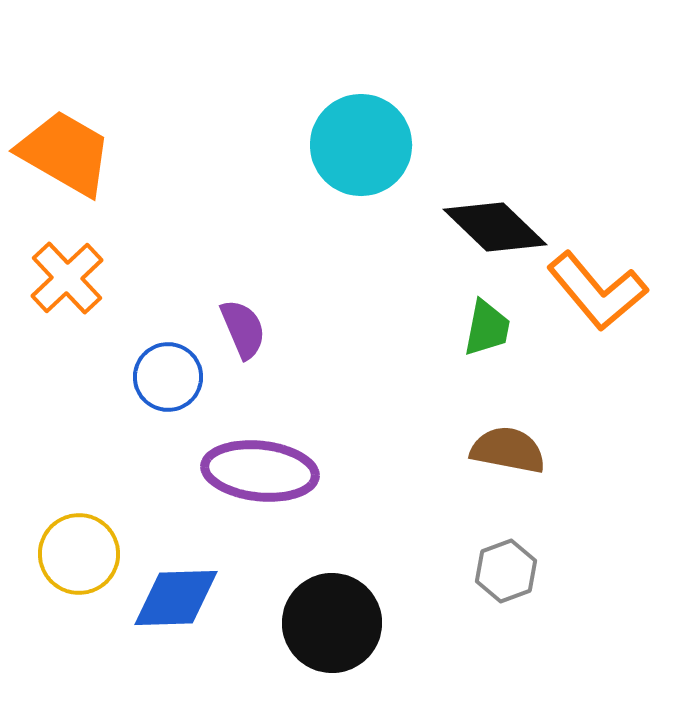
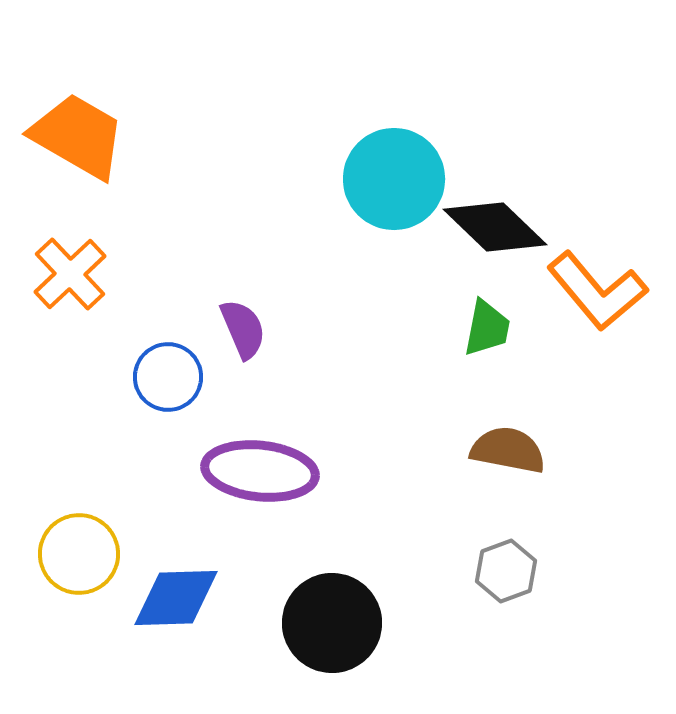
cyan circle: moved 33 px right, 34 px down
orange trapezoid: moved 13 px right, 17 px up
orange cross: moved 3 px right, 4 px up
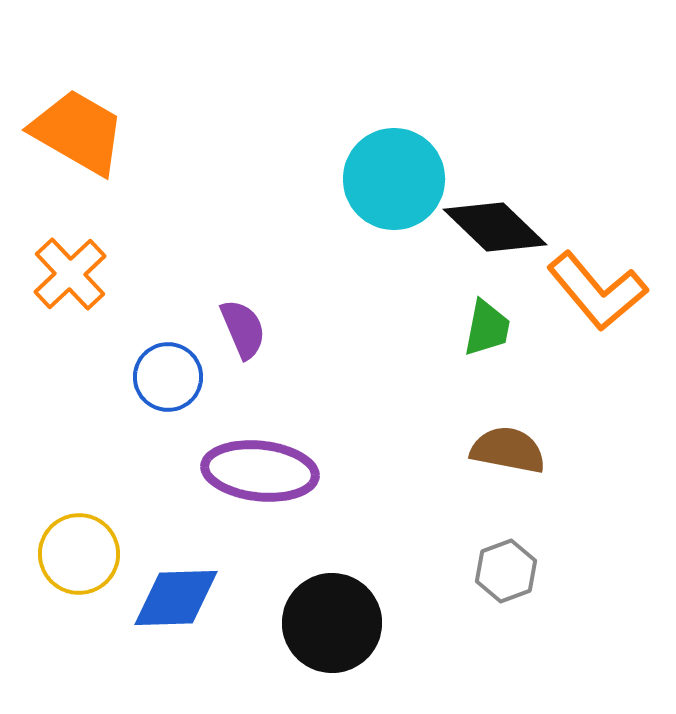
orange trapezoid: moved 4 px up
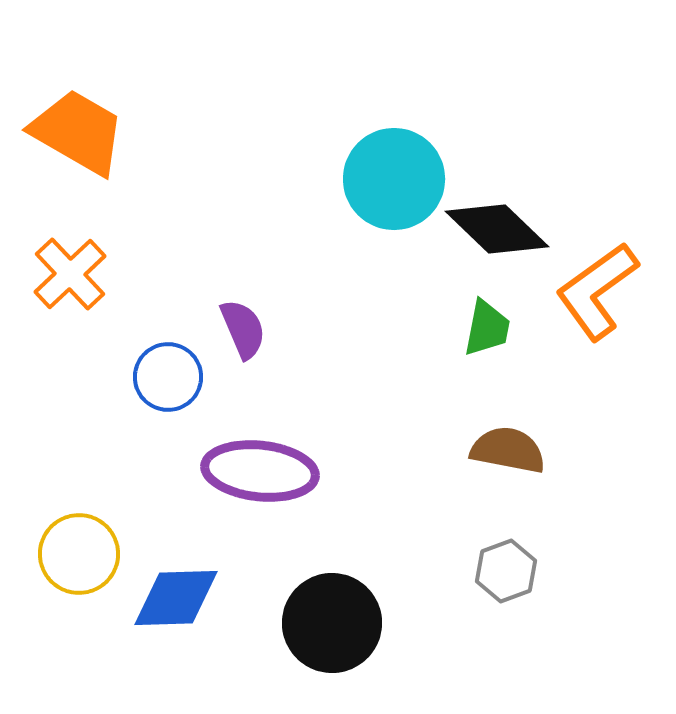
black diamond: moved 2 px right, 2 px down
orange L-shape: rotated 94 degrees clockwise
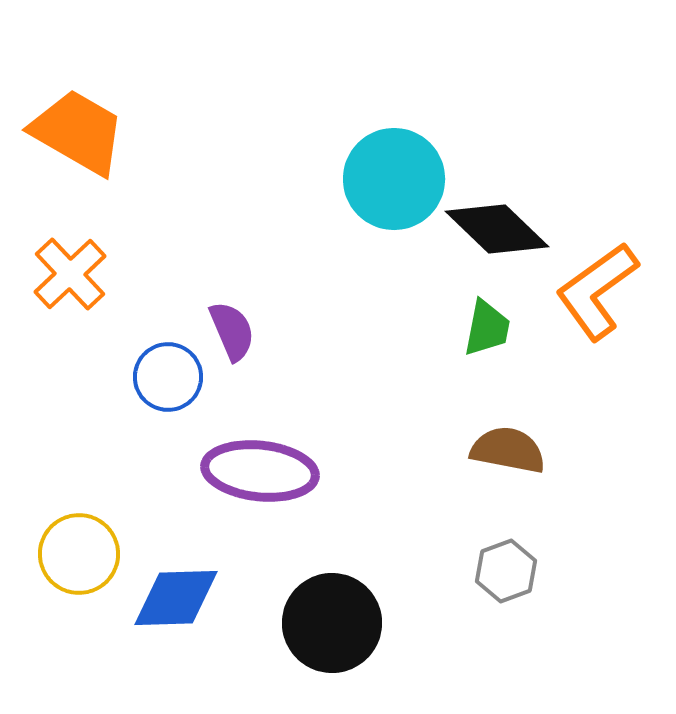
purple semicircle: moved 11 px left, 2 px down
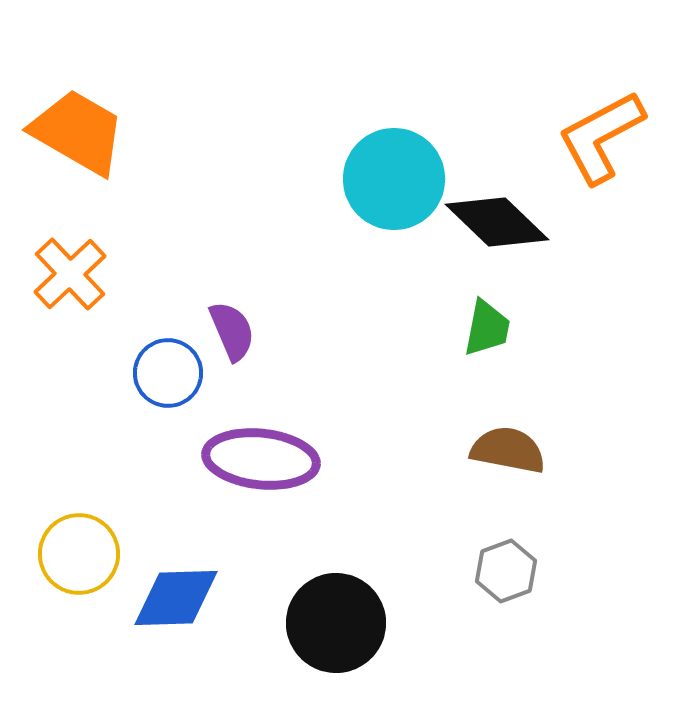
black diamond: moved 7 px up
orange L-shape: moved 4 px right, 154 px up; rotated 8 degrees clockwise
blue circle: moved 4 px up
purple ellipse: moved 1 px right, 12 px up
black circle: moved 4 px right
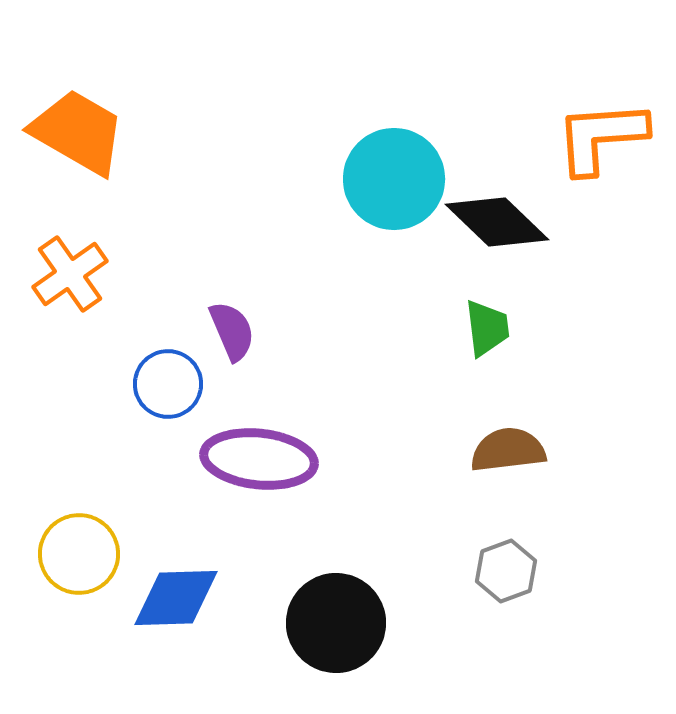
orange L-shape: rotated 24 degrees clockwise
orange cross: rotated 8 degrees clockwise
green trapezoid: rotated 18 degrees counterclockwise
blue circle: moved 11 px down
brown semicircle: rotated 18 degrees counterclockwise
purple ellipse: moved 2 px left
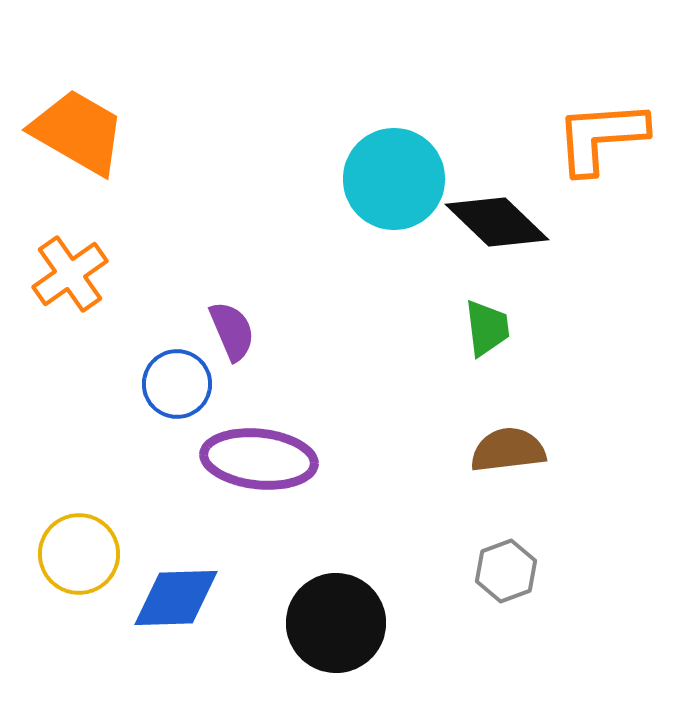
blue circle: moved 9 px right
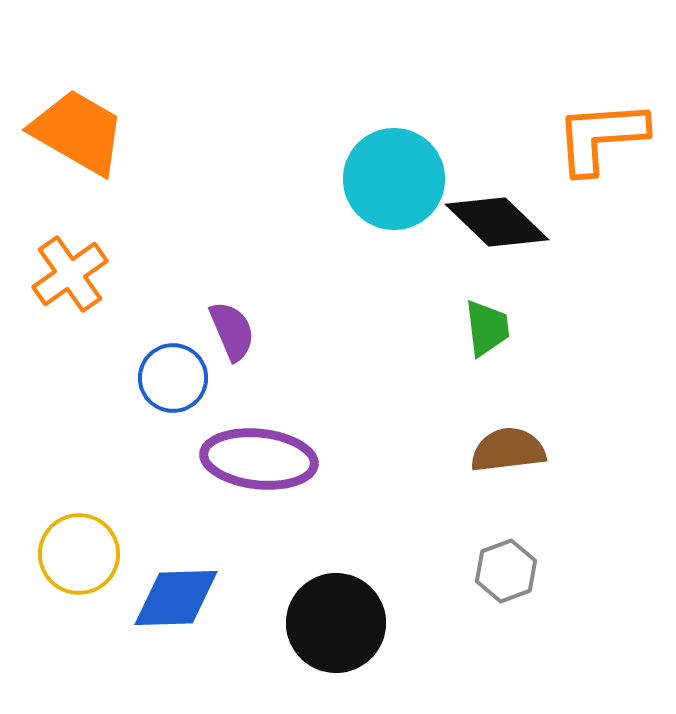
blue circle: moved 4 px left, 6 px up
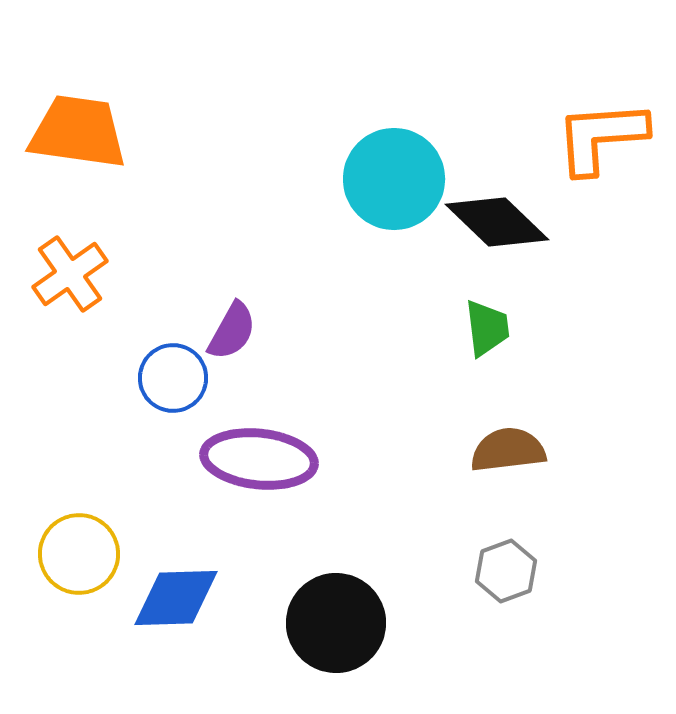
orange trapezoid: rotated 22 degrees counterclockwise
purple semicircle: rotated 52 degrees clockwise
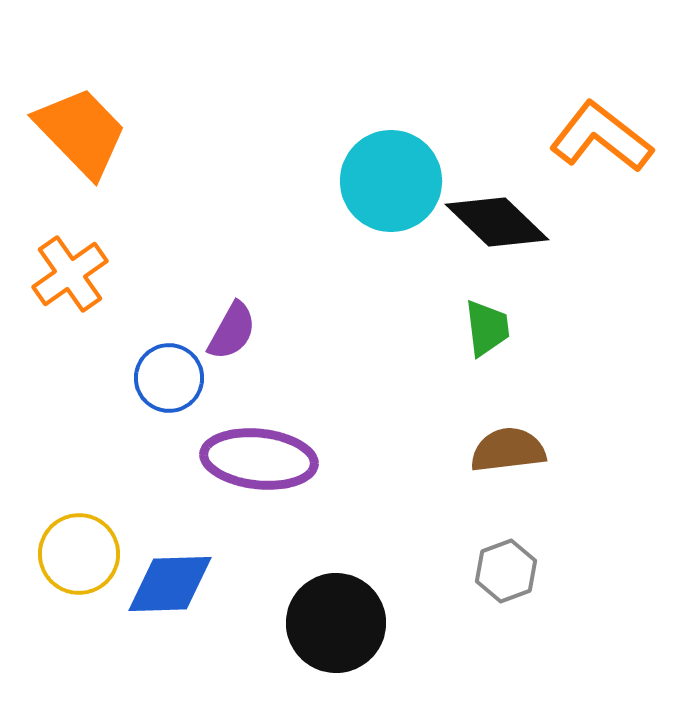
orange trapezoid: moved 3 px right; rotated 38 degrees clockwise
orange L-shape: rotated 42 degrees clockwise
cyan circle: moved 3 px left, 2 px down
blue circle: moved 4 px left
blue diamond: moved 6 px left, 14 px up
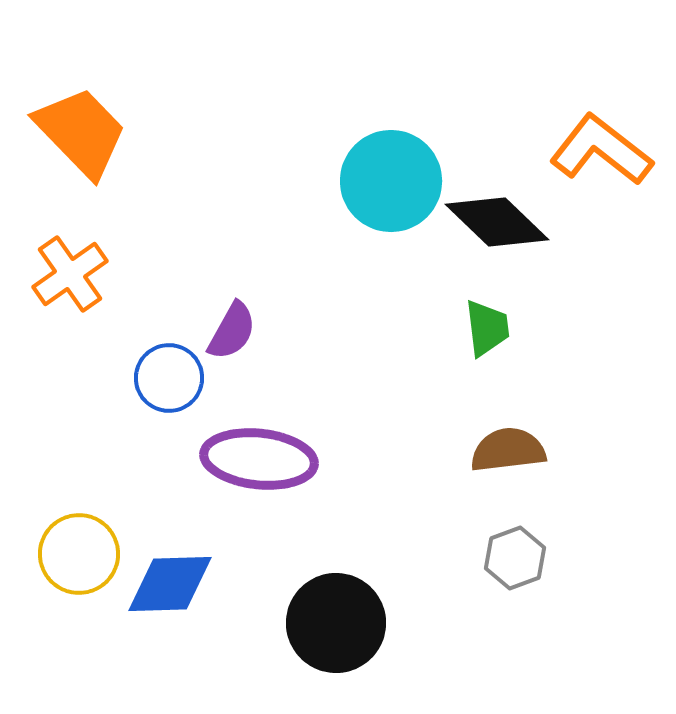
orange L-shape: moved 13 px down
gray hexagon: moved 9 px right, 13 px up
